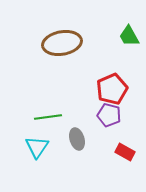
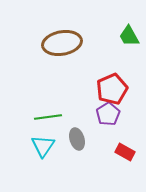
purple pentagon: moved 1 px left, 1 px up; rotated 25 degrees clockwise
cyan triangle: moved 6 px right, 1 px up
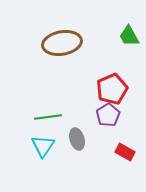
purple pentagon: moved 1 px down
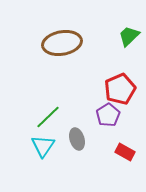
green trapezoid: rotated 75 degrees clockwise
red pentagon: moved 8 px right
green line: rotated 36 degrees counterclockwise
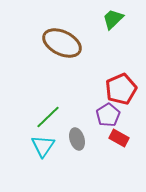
green trapezoid: moved 16 px left, 17 px up
brown ellipse: rotated 36 degrees clockwise
red pentagon: moved 1 px right
red rectangle: moved 6 px left, 14 px up
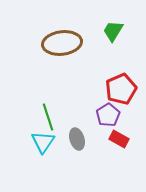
green trapezoid: moved 12 px down; rotated 15 degrees counterclockwise
brown ellipse: rotated 33 degrees counterclockwise
green line: rotated 64 degrees counterclockwise
red rectangle: moved 1 px down
cyan triangle: moved 4 px up
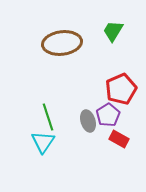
gray ellipse: moved 11 px right, 18 px up
